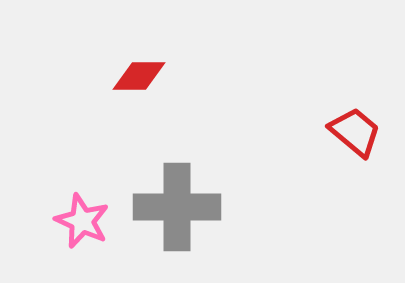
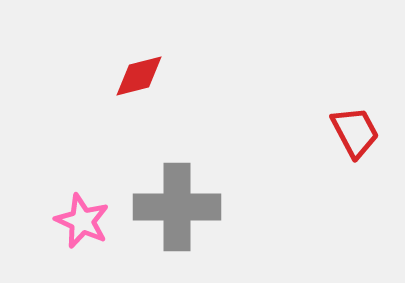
red diamond: rotated 14 degrees counterclockwise
red trapezoid: rotated 22 degrees clockwise
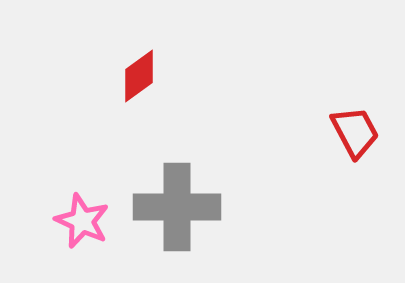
red diamond: rotated 22 degrees counterclockwise
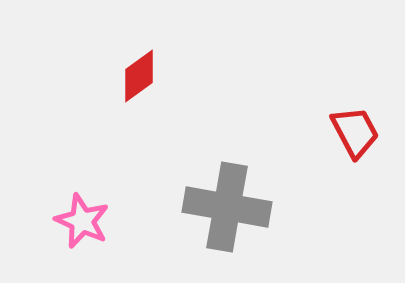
gray cross: moved 50 px right; rotated 10 degrees clockwise
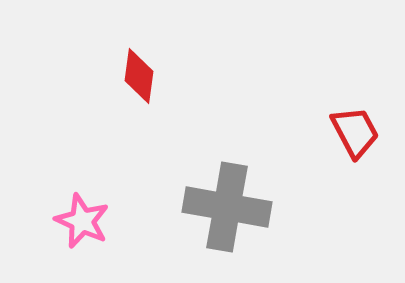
red diamond: rotated 46 degrees counterclockwise
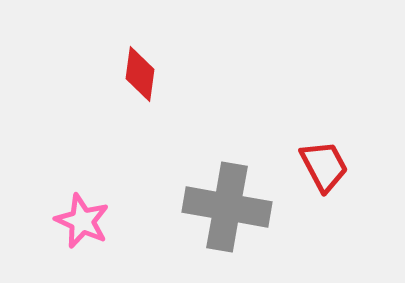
red diamond: moved 1 px right, 2 px up
red trapezoid: moved 31 px left, 34 px down
